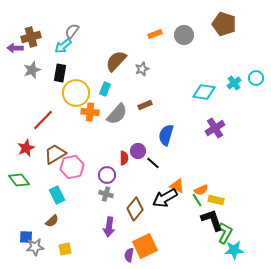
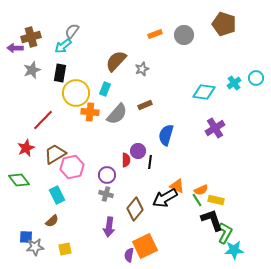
red semicircle at (124, 158): moved 2 px right, 2 px down
black line at (153, 163): moved 3 px left, 1 px up; rotated 56 degrees clockwise
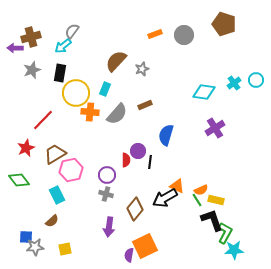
cyan circle at (256, 78): moved 2 px down
pink hexagon at (72, 167): moved 1 px left, 3 px down
